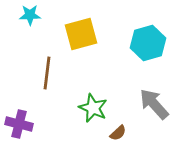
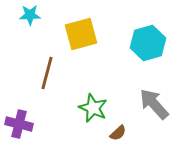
brown line: rotated 8 degrees clockwise
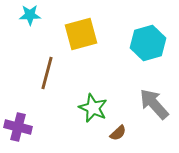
purple cross: moved 1 px left, 3 px down
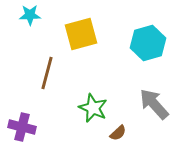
purple cross: moved 4 px right
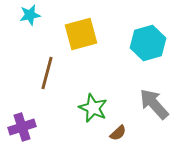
cyan star: rotated 10 degrees counterclockwise
purple cross: rotated 32 degrees counterclockwise
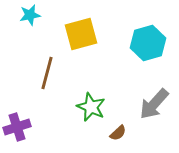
gray arrow: rotated 96 degrees counterclockwise
green star: moved 2 px left, 1 px up
purple cross: moved 5 px left
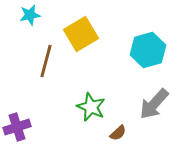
yellow square: rotated 16 degrees counterclockwise
cyan hexagon: moved 7 px down
brown line: moved 1 px left, 12 px up
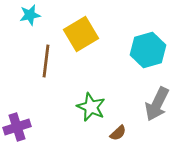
brown line: rotated 8 degrees counterclockwise
gray arrow: moved 3 px right; rotated 16 degrees counterclockwise
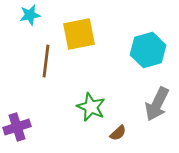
yellow square: moved 2 px left; rotated 20 degrees clockwise
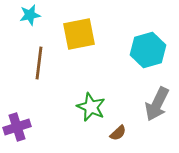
brown line: moved 7 px left, 2 px down
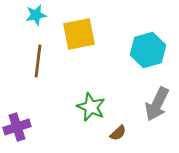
cyan star: moved 6 px right
brown line: moved 1 px left, 2 px up
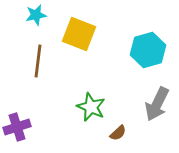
yellow square: rotated 32 degrees clockwise
